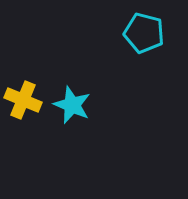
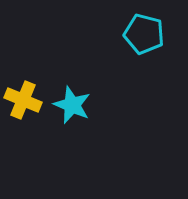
cyan pentagon: moved 1 px down
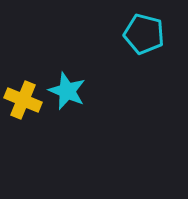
cyan star: moved 5 px left, 14 px up
